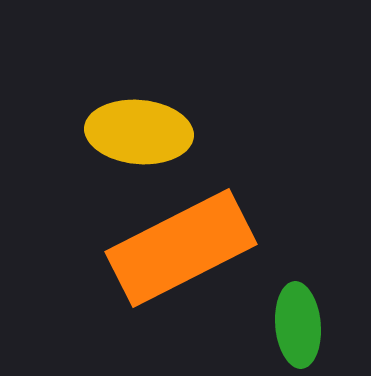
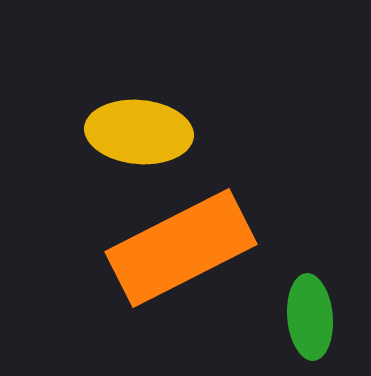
green ellipse: moved 12 px right, 8 px up
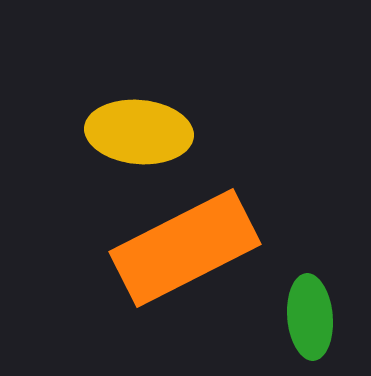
orange rectangle: moved 4 px right
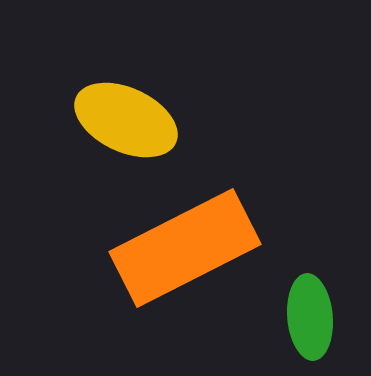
yellow ellipse: moved 13 px left, 12 px up; rotated 20 degrees clockwise
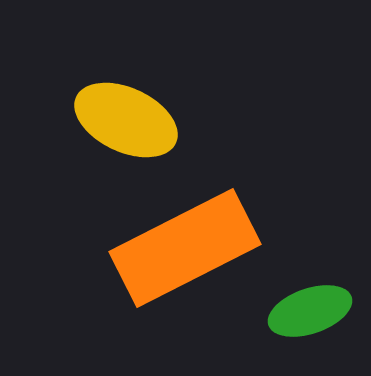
green ellipse: moved 6 px up; rotated 76 degrees clockwise
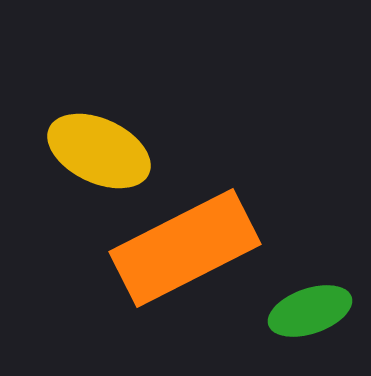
yellow ellipse: moved 27 px left, 31 px down
